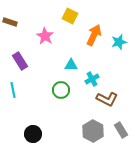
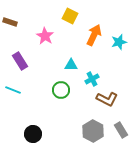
cyan line: rotated 56 degrees counterclockwise
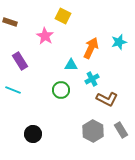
yellow square: moved 7 px left
orange arrow: moved 3 px left, 13 px down
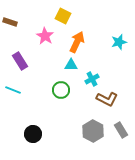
orange arrow: moved 14 px left, 6 px up
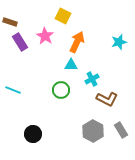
purple rectangle: moved 19 px up
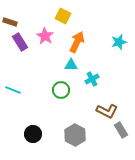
brown L-shape: moved 12 px down
gray hexagon: moved 18 px left, 4 px down
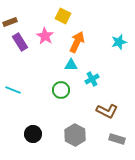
brown rectangle: rotated 40 degrees counterclockwise
gray rectangle: moved 4 px left, 9 px down; rotated 42 degrees counterclockwise
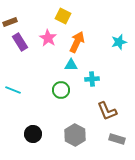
pink star: moved 3 px right, 2 px down
cyan cross: rotated 24 degrees clockwise
brown L-shape: rotated 40 degrees clockwise
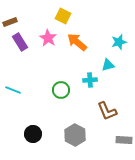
orange arrow: rotated 75 degrees counterclockwise
cyan triangle: moved 37 px right; rotated 16 degrees counterclockwise
cyan cross: moved 2 px left, 1 px down
gray rectangle: moved 7 px right, 1 px down; rotated 14 degrees counterclockwise
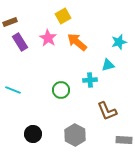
yellow square: rotated 35 degrees clockwise
